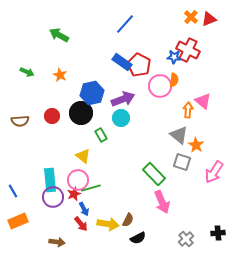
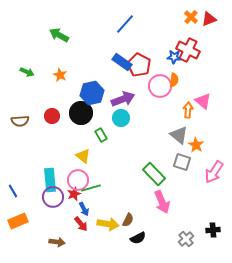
black cross at (218, 233): moved 5 px left, 3 px up
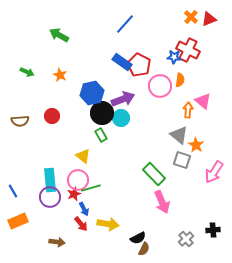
orange semicircle at (174, 80): moved 6 px right
black circle at (81, 113): moved 21 px right
gray square at (182, 162): moved 2 px up
purple circle at (53, 197): moved 3 px left
brown semicircle at (128, 220): moved 16 px right, 29 px down
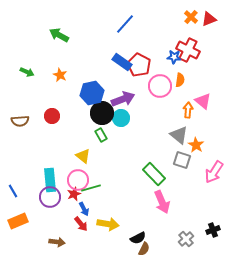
black cross at (213, 230): rotated 16 degrees counterclockwise
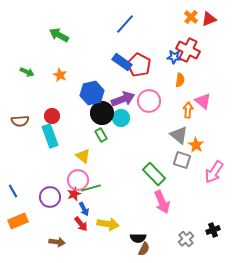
pink circle at (160, 86): moved 11 px left, 15 px down
cyan rectangle at (50, 180): moved 44 px up; rotated 15 degrees counterclockwise
black semicircle at (138, 238): rotated 28 degrees clockwise
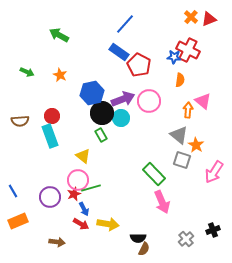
blue rectangle at (122, 62): moved 3 px left, 10 px up
red arrow at (81, 224): rotated 21 degrees counterclockwise
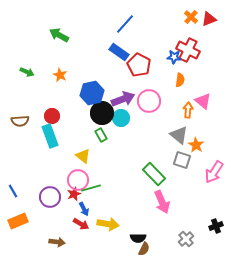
black cross at (213, 230): moved 3 px right, 4 px up
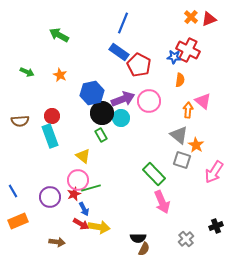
blue line at (125, 24): moved 2 px left, 1 px up; rotated 20 degrees counterclockwise
yellow arrow at (108, 224): moved 9 px left, 3 px down
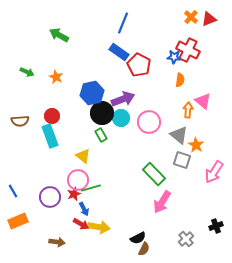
orange star at (60, 75): moved 4 px left, 2 px down
pink circle at (149, 101): moved 21 px down
pink arrow at (162, 202): rotated 55 degrees clockwise
black semicircle at (138, 238): rotated 28 degrees counterclockwise
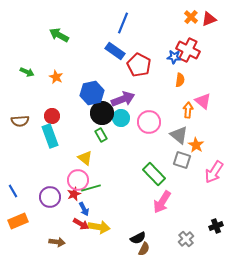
blue rectangle at (119, 52): moved 4 px left, 1 px up
yellow triangle at (83, 156): moved 2 px right, 2 px down
